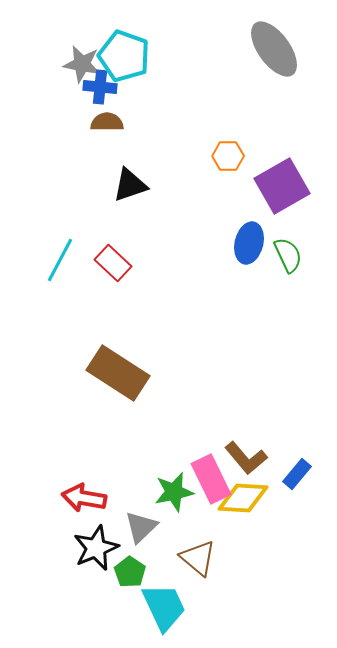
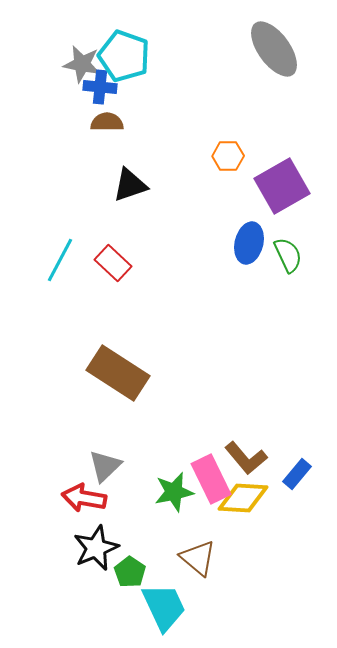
gray triangle: moved 36 px left, 61 px up
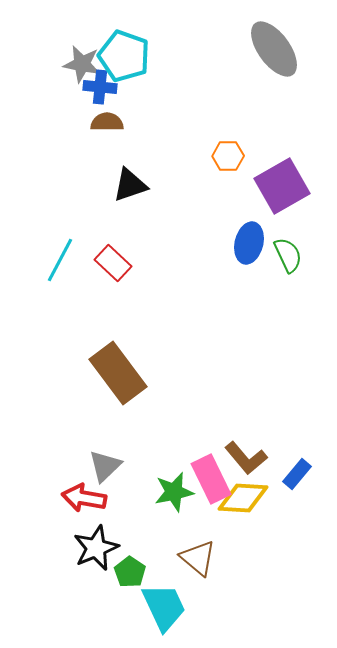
brown rectangle: rotated 20 degrees clockwise
